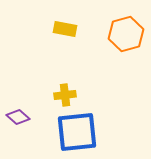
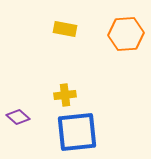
orange hexagon: rotated 12 degrees clockwise
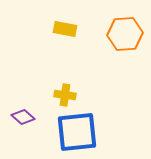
orange hexagon: moved 1 px left
yellow cross: rotated 15 degrees clockwise
purple diamond: moved 5 px right
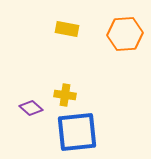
yellow rectangle: moved 2 px right
purple diamond: moved 8 px right, 9 px up
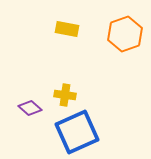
orange hexagon: rotated 16 degrees counterclockwise
purple diamond: moved 1 px left
blue square: rotated 18 degrees counterclockwise
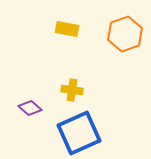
yellow cross: moved 7 px right, 5 px up
blue square: moved 2 px right, 1 px down
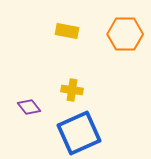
yellow rectangle: moved 2 px down
orange hexagon: rotated 20 degrees clockwise
purple diamond: moved 1 px left, 1 px up; rotated 10 degrees clockwise
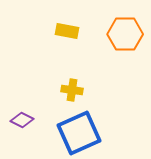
purple diamond: moved 7 px left, 13 px down; rotated 25 degrees counterclockwise
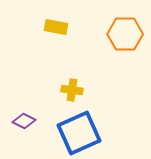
yellow rectangle: moved 11 px left, 4 px up
purple diamond: moved 2 px right, 1 px down
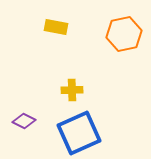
orange hexagon: moved 1 px left; rotated 12 degrees counterclockwise
yellow cross: rotated 10 degrees counterclockwise
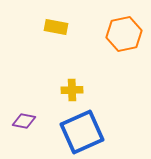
purple diamond: rotated 15 degrees counterclockwise
blue square: moved 3 px right, 1 px up
